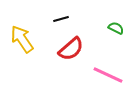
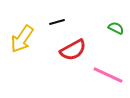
black line: moved 4 px left, 3 px down
yellow arrow: rotated 112 degrees counterclockwise
red semicircle: moved 2 px right, 1 px down; rotated 12 degrees clockwise
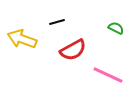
yellow arrow: rotated 76 degrees clockwise
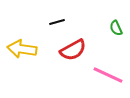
green semicircle: rotated 140 degrees counterclockwise
yellow arrow: moved 10 px down; rotated 12 degrees counterclockwise
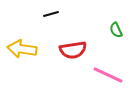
black line: moved 6 px left, 8 px up
green semicircle: moved 2 px down
red semicircle: rotated 20 degrees clockwise
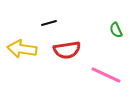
black line: moved 2 px left, 9 px down
red semicircle: moved 6 px left
pink line: moved 2 px left
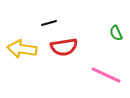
green semicircle: moved 3 px down
red semicircle: moved 3 px left, 3 px up
